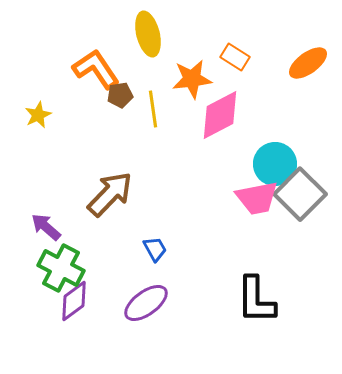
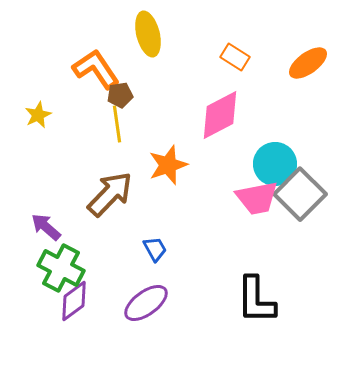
orange star: moved 24 px left, 86 px down; rotated 12 degrees counterclockwise
yellow line: moved 36 px left, 15 px down
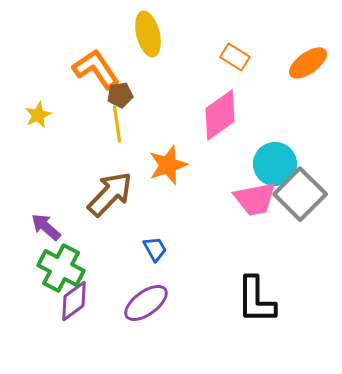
pink diamond: rotated 8 degrees counterclockwise
pink trapezoid: moved 2 px left, 1 px down
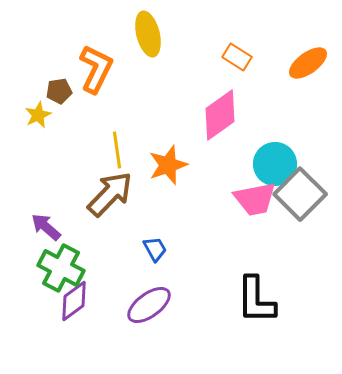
orange rectangle: moved 2 px right
orange L-shape: rotated 60 degrees clockwise
brown pentagon: moved 61 px left, 4 px up
yellow line: moved 26 px down
purple ellipse: moved 3 px right, 2 px down
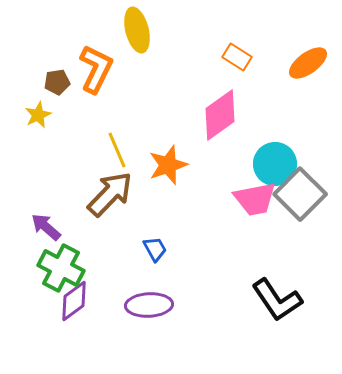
yellow ellipse: moved 11 px left, 4 px up
brown pentagon: moved 2 px left, 9 px up
yellow line: rotated 15 degrees counterclockwise
black L-shape: moved 21 px right; rotated 34 degrees counterclockwise
purple ellipse: rotated 33 degrees clockwise
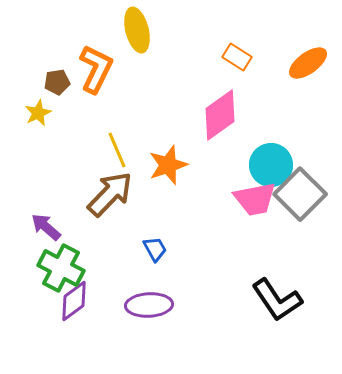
yellow star: moved 2 px up
cyan circle: moved 4 px left, 1 px down
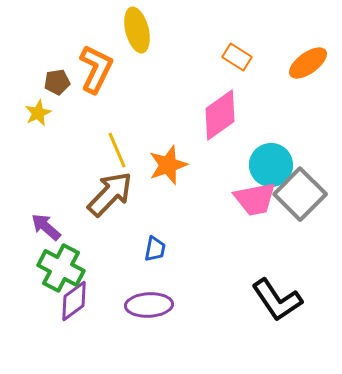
blue trapezoid: rotated 40 degrees clockwise
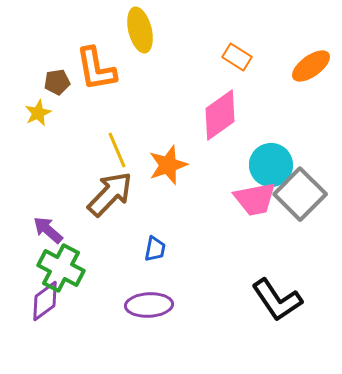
yellow ellipse: moved 3 px right
orange ellipse: moved 3 px right, 3 px down
orange L-shape: rotated 144 degrees clockwise
purple arrow: moved 2 px right, 3 px down
purple diamond: moved 29 px left
